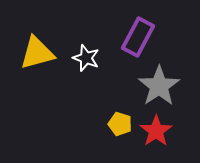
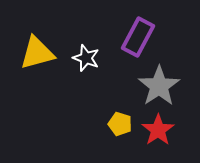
red star: moved 2 px right, 1 px up
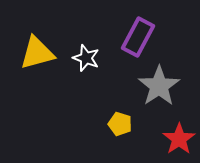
red star: moved 21 px right, 9 px down
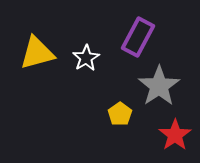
white star: rotated 20 degrees clockwise
yellow pentagon: moved 10 px up; rotated 20 degrees clockwise
red star: moved 4 px left, 4 px up
